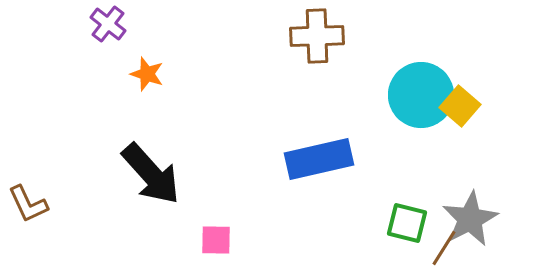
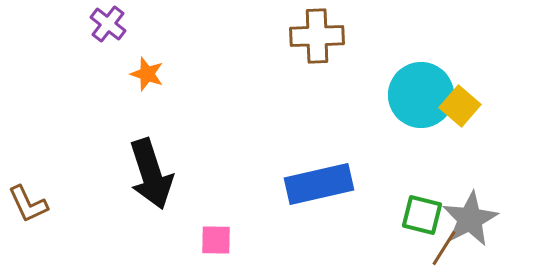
blue rectangle: moved 25 px down
black arrow: rotated 24 degrees clockwise
green square: moved 15 px right, 8 px up
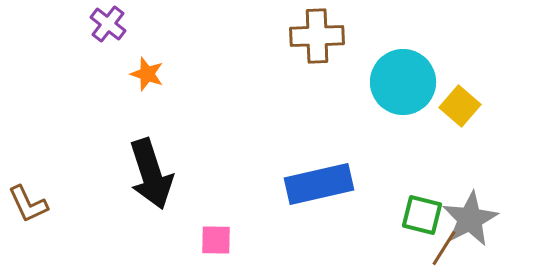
cyan circle: moved 18 px left, 13 px up
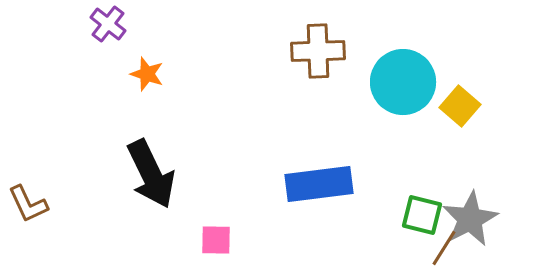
brown cross: moved 1 px right, 15 px down
black arrow: rotated 8 degrees counterclockwise
blue rectangle: rotated 6 degrees clockwise
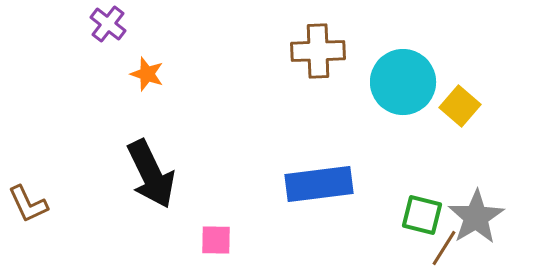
gray star: moved 6 px right, 2 px up; rotated 4 degrees counterclockwise
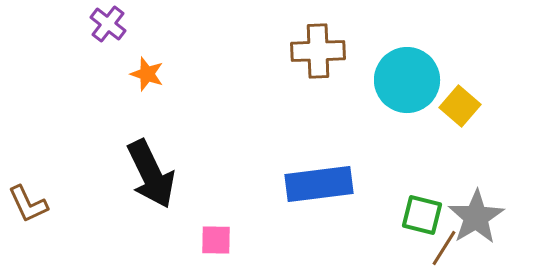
cyan circle: moved 4 px right, 2 px up
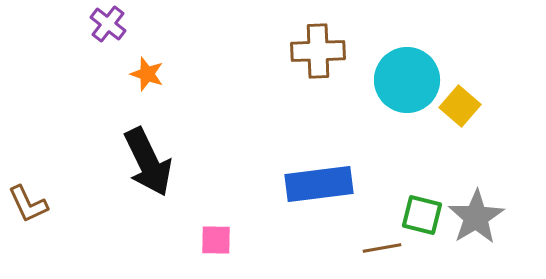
black arrow: moved 3 px left, 12 px up
brown line: moved 62 px left; rotated 48 degrees clockwise
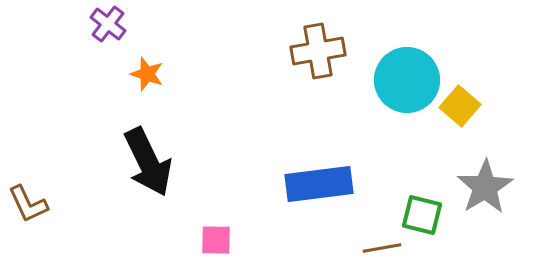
brown cross: rotated 8 degrees counterclockwise
gray star: moved 9 px right, 30 px up
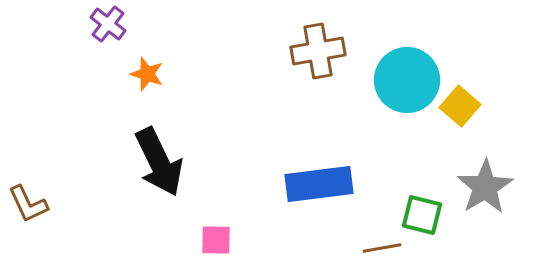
black arrow: moved 11 px right
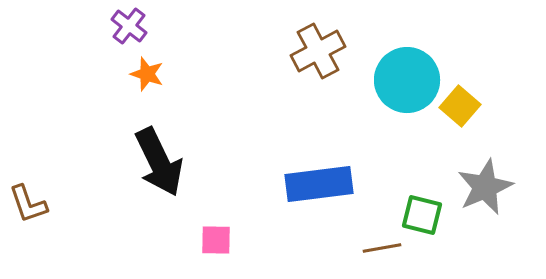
purple cross: moved 21 px right, 2 px down
brown cross: rotated 18 degrees counterclockwise
gray star: rotated 8 degrees clockwise
brown L-shape: rotated 6 degrees clockwise
